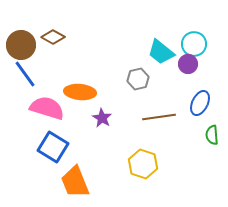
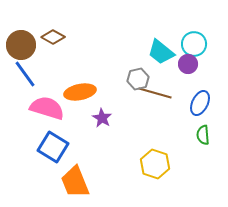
orange ellipse: rotated 16 degrees counterclockwise
brown line: moved 4 px left, 24 px up; rotated 24 degrees clockwise
green semicircle: moved 9 px left
yellow hexagon: moved 12 px right
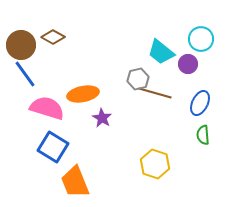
cyan circle: moved 7 px right, 5 px up
orange ellipse: moved 3 px right, 2 px down
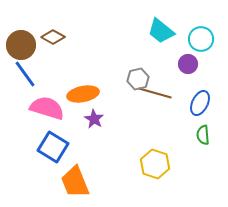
cyan trapezoid: moved 21 px up
purple star: moved 8 px left, 1 px down
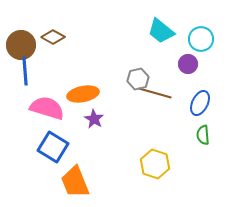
blue line: moved 3 px up; rotated 32 degrees clockwise
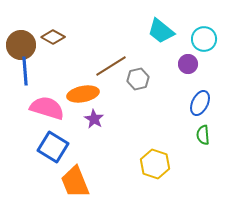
cyan circle: moved 3 px right
brown line: moved 44 px left, 27 px up; rotated 48 degrees counterclockwise
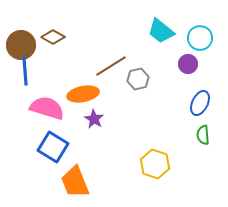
cyan circle: moved 4 px left, 1 px up
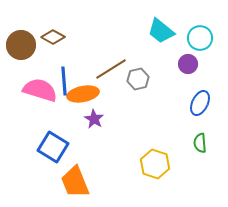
brown line: moved 3 px down
blue line: moved 39 px right, 10 px down
pink semicircle: moved 7 px left, 18 px up
green semicircle: moved 3 px left, 8 px down
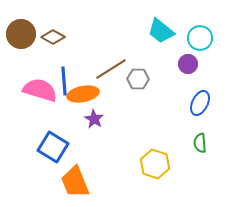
brown circle: moved 11 px up
gray hexagon: rotated 15 degrees clockwise
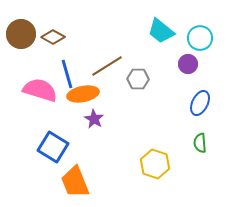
brown line: moved 4 px left, 3 px up
blue line: moved 3 px right, 7 px up; rotated 12 degrees counterclockwise
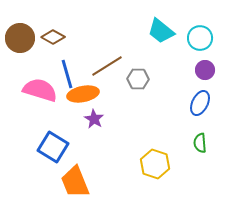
brown circle: moved 1 px left, 4 px down
purple circle: moved 17 px right, 6 px down
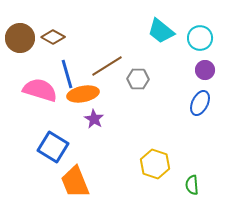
green semicircle: moved 8 px left, 42 px down
